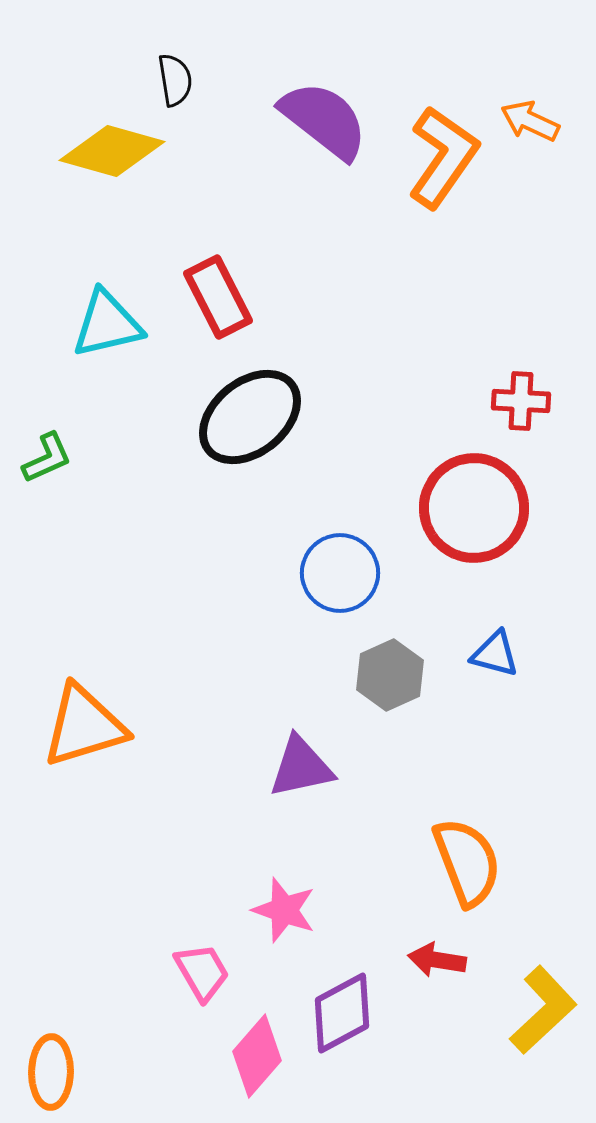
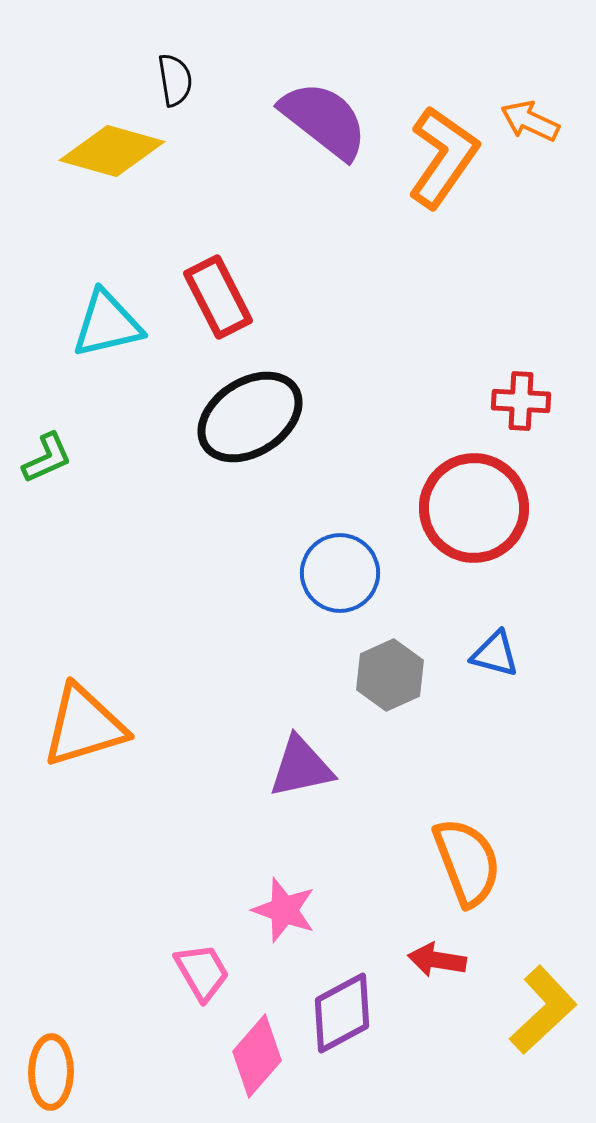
black ellipse: rotated 6 degrees clockwise
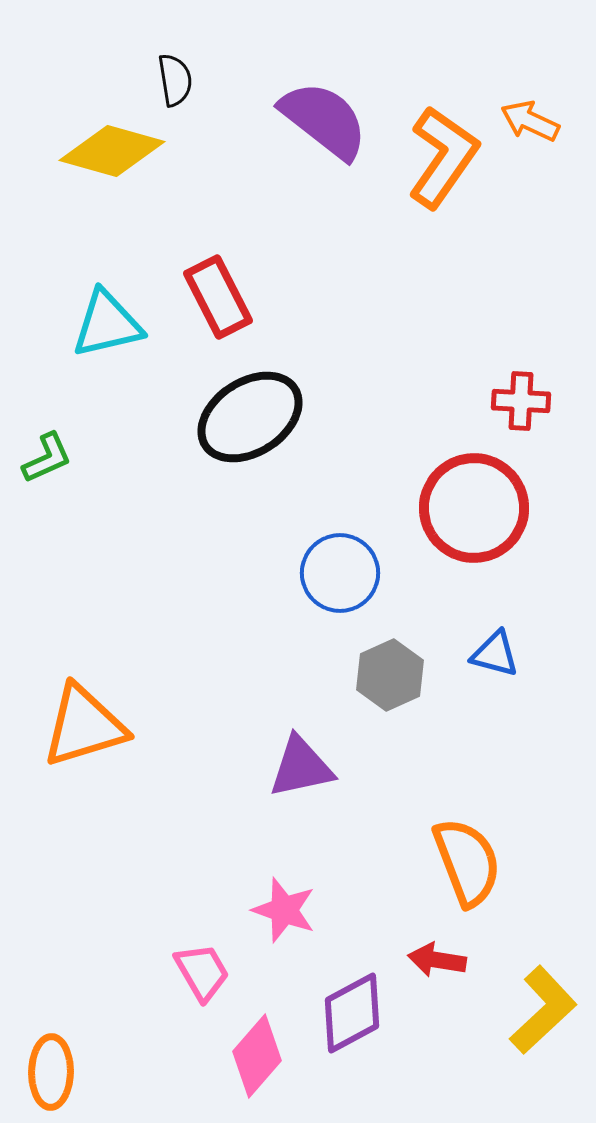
purple diamond: moved 10 px right
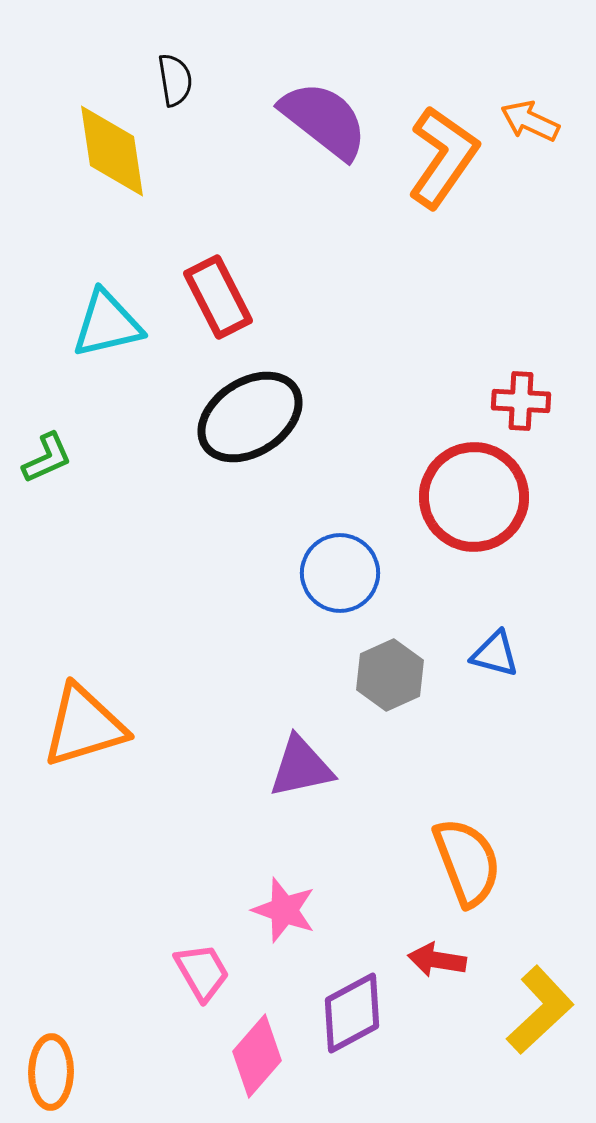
yellow diamond: rotated 66 degrees clockwise
red circle: moved 11 px up
yellow L-shape: moved 3 px left
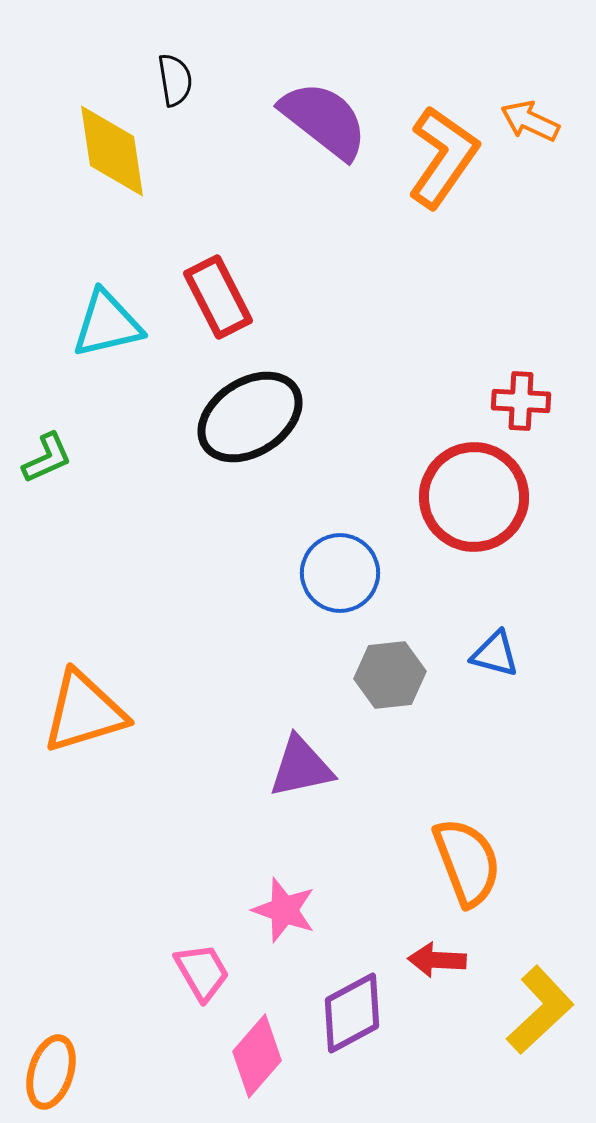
gray hexagon: rotated 18 degrees clockwise
orange triangle: moved 14 px up
red arrow: rotated 6 degrees counterclockwise
orange ellipse: rotated 16 degrees clockwise
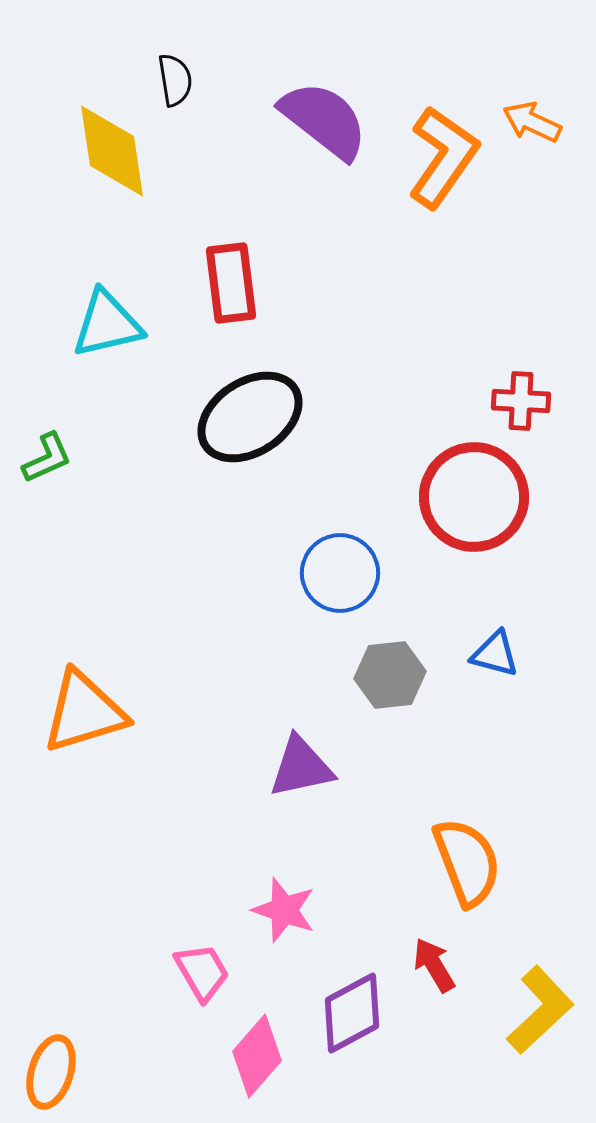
orange arrow: moved 2 px right, 1 px down
red rectangle: moved 13 px right, 14 px up; rotated 20 degrees clockwise
red arrow: moved 3 px left, 5 px down; rotated 56 degrees clockwise
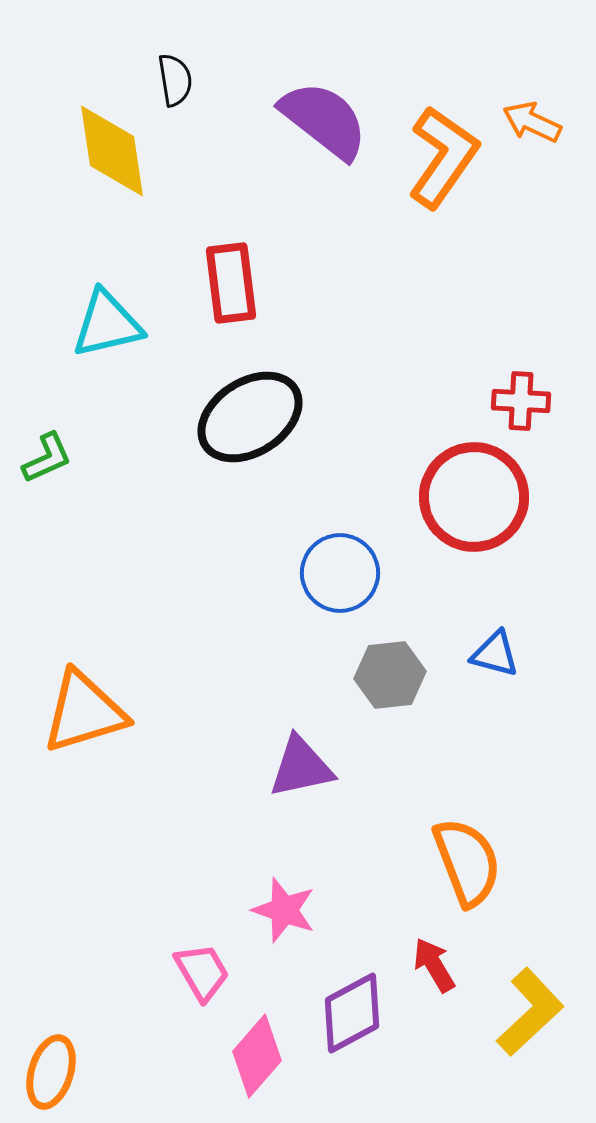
yellow L-shape: moved 10 px left, 2 px down
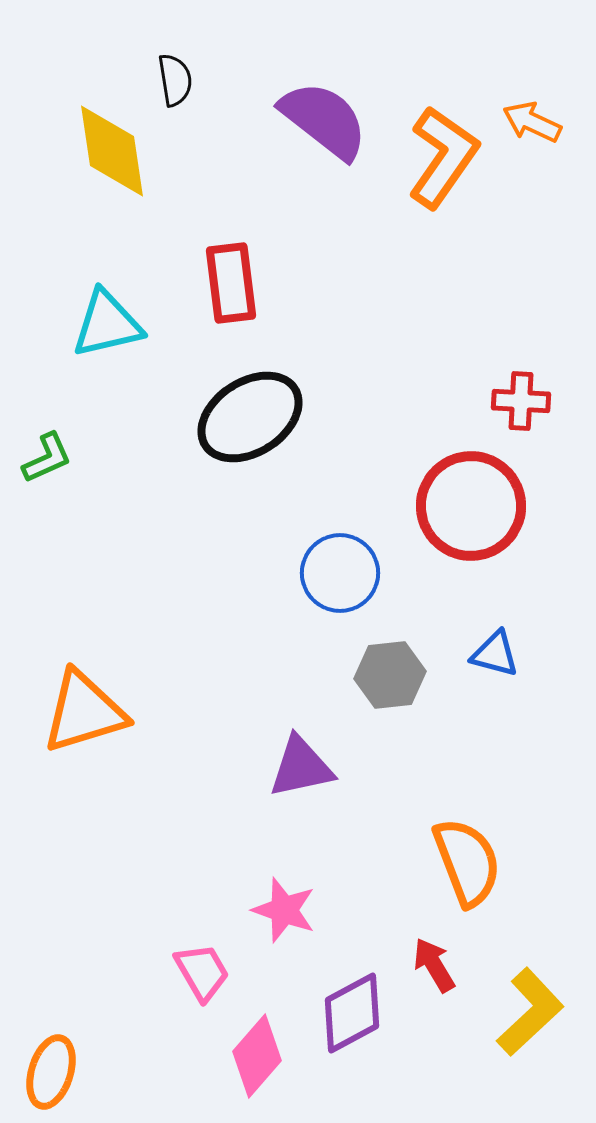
red circle: moved 3 px left, 9 px down
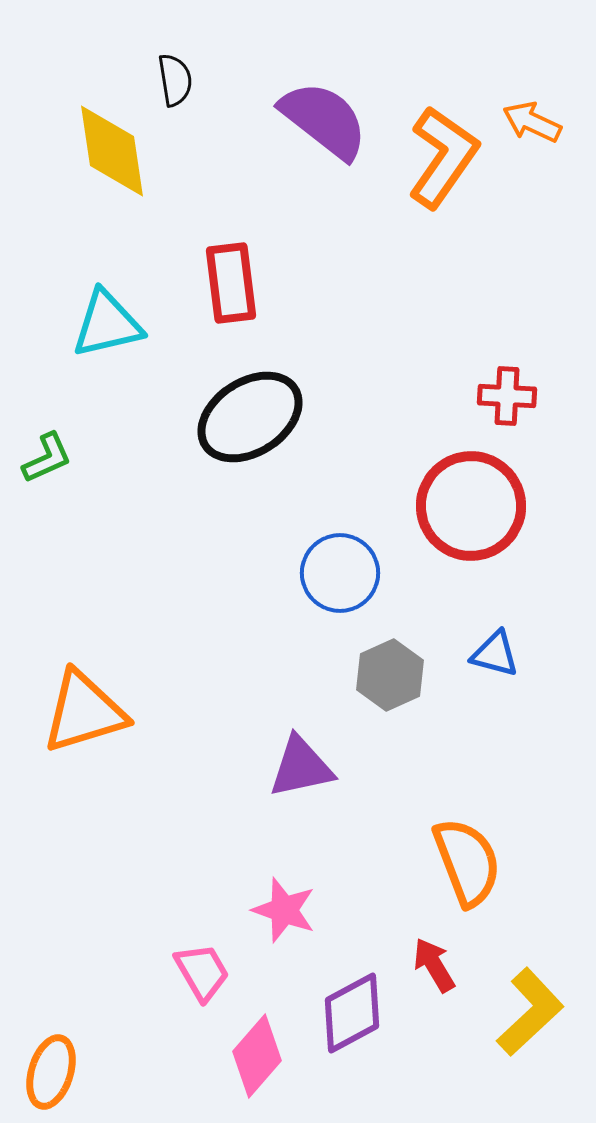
red cross: moved 14 px left, 5 px up
gray hexagon: rotated 18 degrees counterclockwise
